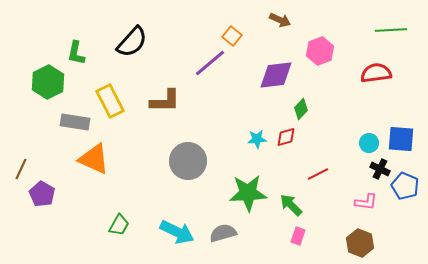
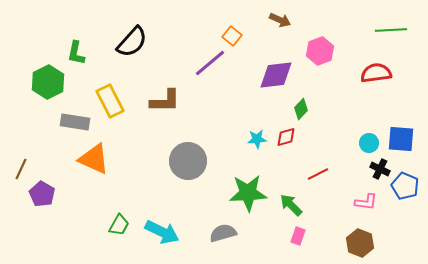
cyan arrow: moved 15 px left
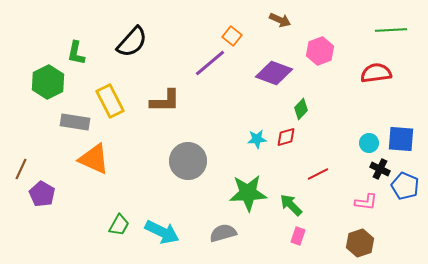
purple diamond: moved 2 px left, 2 px up; rotated 27 degrees clockwise
brown hexagon: rotated 20 degrees clockwise
